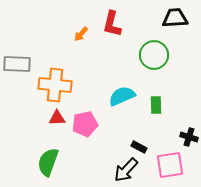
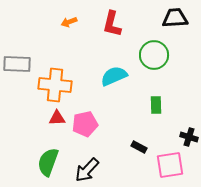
orange arrow: moved 12 px left, 12 px up; rotated 28 degrees clockwise
cyan semicircle: moved 8 px left, 20 px up
black arrow: moved 39 px left
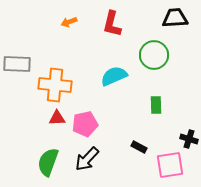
black cross: moved 2 px down
black arrow: moved 11 px up
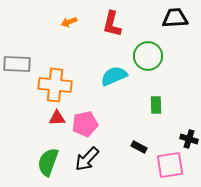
green circle: moved 6 px left, 1 px down
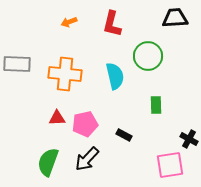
cyan semicircle: moved 1 px right; rotated 100 degrees clockwise
orange cross: moved 10 px right, 11 px up
black cross: rotated 12 degrees clockwise
black rectangle: moved 15 px left, 12 px up
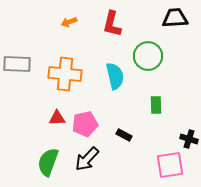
black cross: rotated 12 degrees counterclockwise
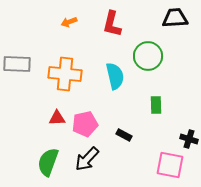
pink square: rotated 20 degrees clockwise
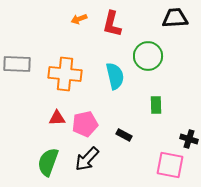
orange arrow: moved 10 px right, 3 px up
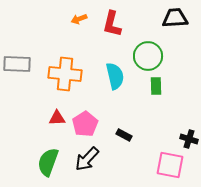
green rectangle: moved 19 px up
pink pentagon: rotated 20 degrees counterclockwise
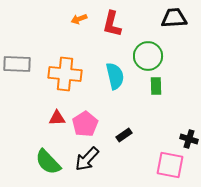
black trapezoid: moved 1 px left
black rectangle: rotated 63 degrees counterclockwise
green semicircle: rotated 64 degrees counterclockwise
